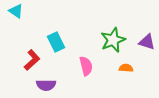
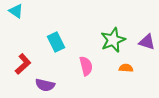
red L-shape: moved 9 px left, 4 px down
purple semicircle: moved 1 px left; rotated 12 degrees clockwise
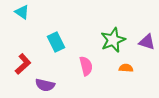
cyan triangle: moved 6 px right, 1 px down
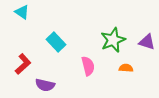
cyan rectangle: rotated 18 degrees counterclockwise
pink semicircle: moved 2 px right
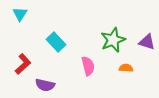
cyan triangle: moved 2 px left, 2 px down; rotated 28 degrees clockwise
